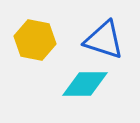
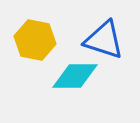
cyan diamond: moved 10 px left, 8 px up
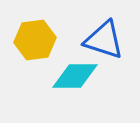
yellow hexagon: rotated 18 degrees counterclockwise
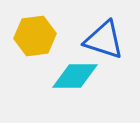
yellow hexagon: moved 4 px up
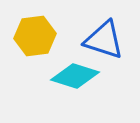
cyan diamond: rotated 18 degrees clockwise
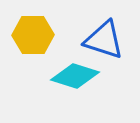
yellow hexagon: moved 2 px left, 1 px up; rotated 6 degrees clockwise
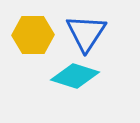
blue triangle: moved 18 px left, 7 px up; rotated 45 degrees clockwise
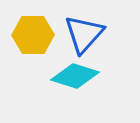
blue triangle: moved 2 px left, 1 px down; rotated 9 degrees clockwise
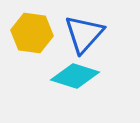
yellow hexagon: moved 1 px left, 2 px up; rotated 9 degrees clockwise
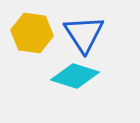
blue triangle: rotated 15 degrees counterclockwise
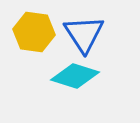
yellow hexagon: moved 2 px right, 1 px up
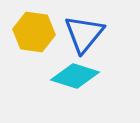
blue triangle: rotated 12 degrees clockwise
